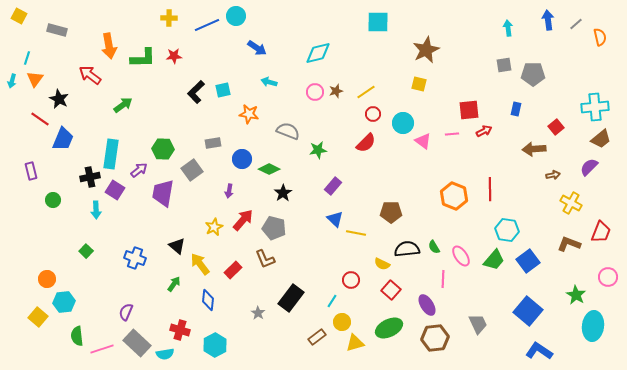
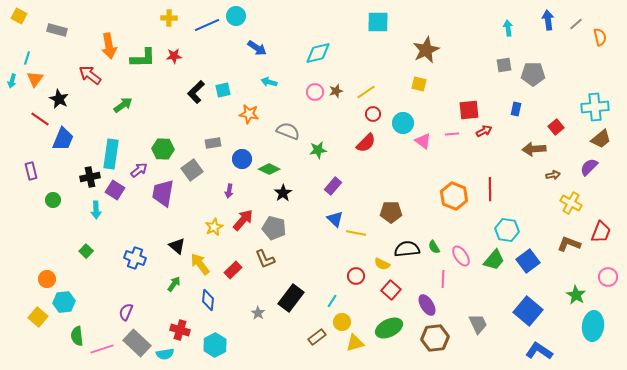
red circle at (351, 280): moved 5 px right, 4 px up
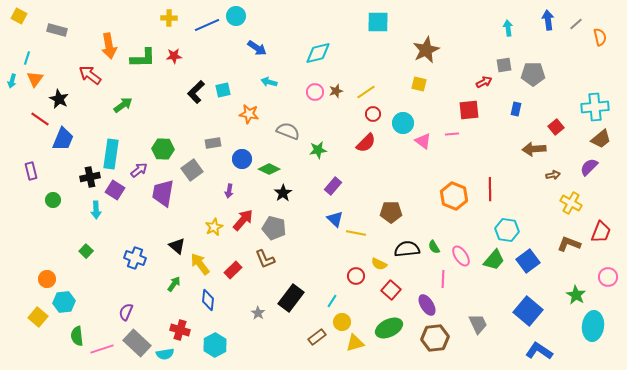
red arrow at (484, 131): moved 49 px up
yellow semicircle at (382, 264): moved 3 px left
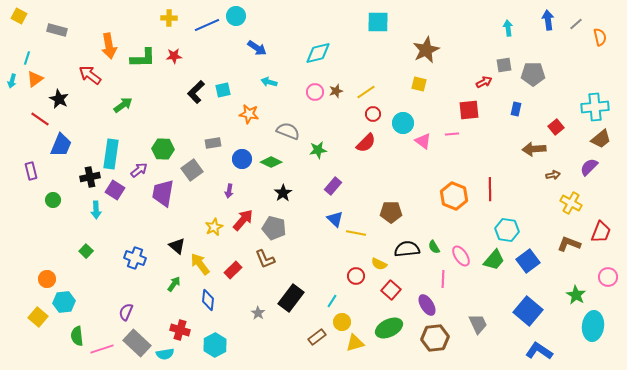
orange triangle at (35, 79): rotated 18 degrees clockwise
blue trapezoid at (63, 139): moved 2 px left, 6 px down
green diamond at (269, 169): moved 2 px right, 7 px up
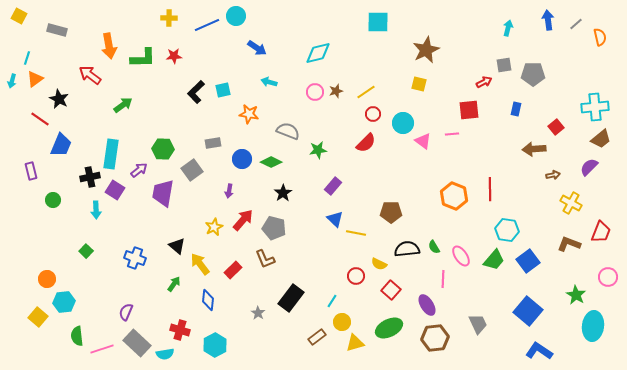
cyan arrow at (508, 28): rotated 21 degrees clockwise
